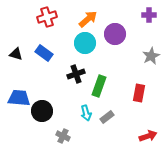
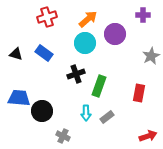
purple cross: moved 6 px left
cyan arrow: rotated 14 degrees clockwise
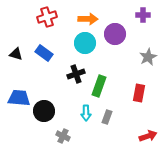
orange arrow: rotated 42 degrees clockwise
gray star: moved 3 px left, 1 px down
black circle: moved 2 px right
gray rectangle: rotated 32 degrees counterclockwise
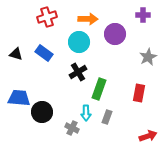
cyan circle: moved 6 px left, 1 px up
black cross: moved 2 px right, 2 px up; rotated 12 degrees counterclockwise
green rectangle: moved 3 px down
black circle: moved 2 px left, 1 px down
gray cross: moved 9 px right, 8 px up
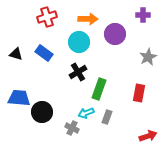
cyan arrow: rotated 70 degrees clockwise
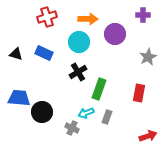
blue rectangle: rotated 12 degrees counterclockwise
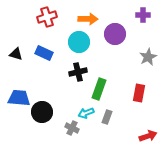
black cross: rotated 18 degrees clockwise
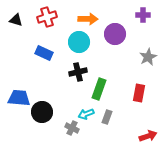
black triangle: moved 34 px up
cyan arrow: moved 1 px down
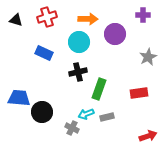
red rectangle: rotated 72 degrees clockwise
gray rectangle: rotated 56 degrees clockwise
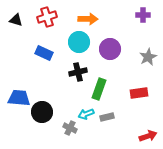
purple circle: moved 5 px left, 15 px down
gray cross: moved 2 px left
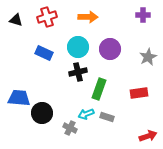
orange arrow: moved 2 px up
cyan circle: moved 1 px left, 5 px down
black circle: moved 1 px down
gray rectangle: rotated 32 degrees clockwise
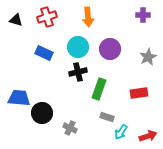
orange arrow: rotated 84 degrees clockwise
cyan arrow: moved 35 px right, 18 px down; rotated 35 degrees counterclockwise
